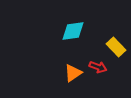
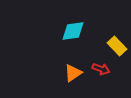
yellow rectangle: moved 1 px right, 1 px up
red arrow: moved 3 px right, 2 px down
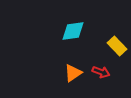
red arrow: moved 3 px down
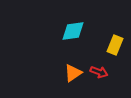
yellow rectangle: moved 2 px left, 1 px up; rotated 66 degrees clockwise
red arrow: moved 2 px left
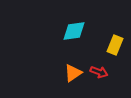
cyan diamond: moved 1 px right
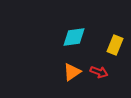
cyan diamond: moved 6 px down
orange triangle: moved 1 px left, 1 px up
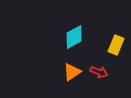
cyan diamond: rotated 20 degrees counterclockwise
yellow rectangle: moved 1 px right
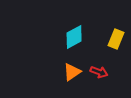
yellow rectangle: moved 6 px up
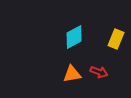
orange triangle: moved 2 px down; rotated 24 degrees clockwise
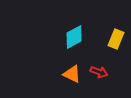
orange triangle: rotated 36 degrees clockwise
